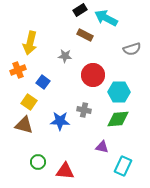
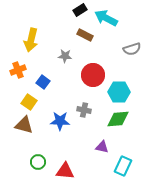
yellow arrow: moved 1 px right, 3 px up
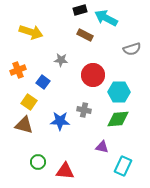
black rectangle: rotated 16 degrees clockwise
yellow arrow: moved 8 px up; rotated 85 degrees counterclockwise
gray star: moved 4 px left, 4 px down
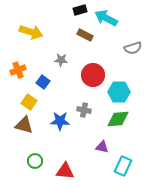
gray semicircle: moved 1 px right, 1 px up
green circle: moved 3 px left, 1 px up
